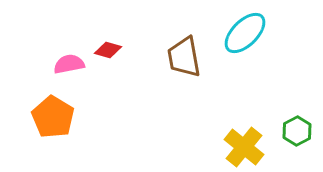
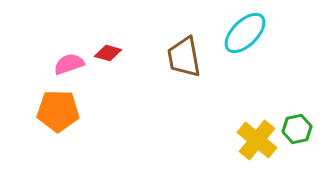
red diamond: moved 3 px down
pink semicircle: rotated 8 degrees counterclockwise
orange pentagon: moved 5 px right, 6 px up; rotated 30 degrees counterclockwise
green hexagon: moved 2 px up; rotated 16 degrees clockwise
yellow cross: moved 13 px right, 7 px up
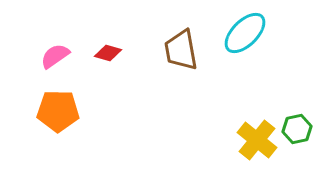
brown trapezoid: moved 3 px left, 7 px up
pink semicircle: moved 14 px left, 8 px up; rotated 16 degrees counterclockwise
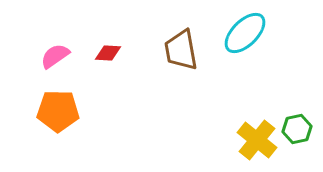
red diamond: rotated 12 degrees counterclockwise
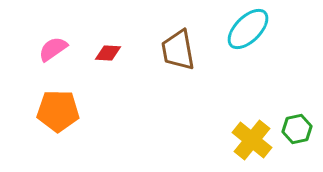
cyan ellipse: moved 3 px right, 4 px up
brown trapezoid: moved 3 px left
pink semicircle: moved 2 px left, 7 px up
yellow cross: moved 5 px left
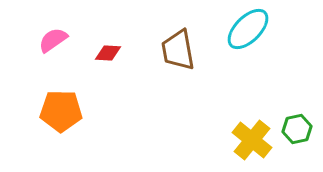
pink semicircle: moved 9 px up
orange pentagon: moved 3 px right
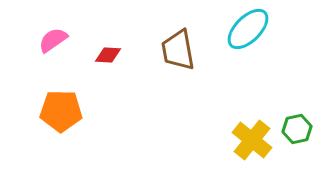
red diamond: moved 2 px down
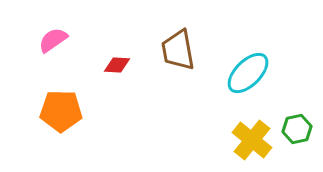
cyan ellipse: moved 44 px down
red diamond: moved 9 px right, 10 px down
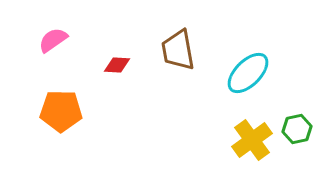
yellow cross: rotated 15 degrees clockwise
